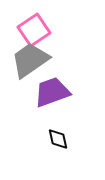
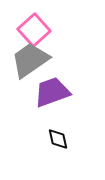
pink square: rotated 8 degrees counterclockwise
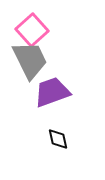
pink square: moved 2 px left
gray trapezoid: rotated 99 degrees clockwise
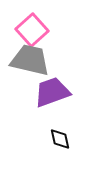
gray trapezoid: rotated 51 degrees counterclockwise
black diamond: moved 2 px right
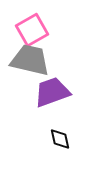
pink square: rotated 12 degrees clockwise
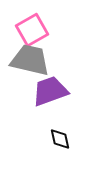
purple trapezoid: moved 2 px left, 1 px up
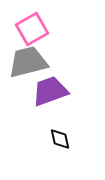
pink square: moved 1 px up
gray trapezoid: moved 2 px left, 2 px down; rotated 27 degrees counterclockwise
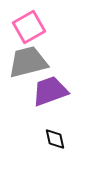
pink square: moved 3 px left, 2 px up
black diamond: moved 5 px left
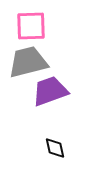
pink square: moved 2 px right, 1 px up; rotated 28 degrees clockwise
black diamond: moved 9 px down
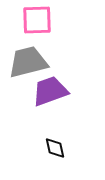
pink square: moved 6 px right, 6 px up
